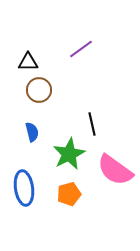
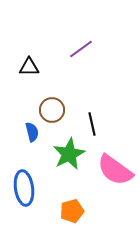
black triangle: moved 1 px right, 5 px down
brown circle: moved 13 px right, 20 px down
orange pentagon: moved 3 px right, 17 px down
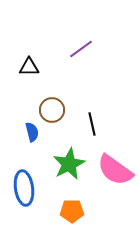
green star: moved 10 px down
orange pentagon: rotated 15 degrees clockwise
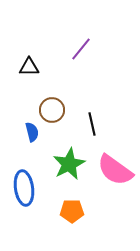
purple line: rotated 15 degrees counterclockwise
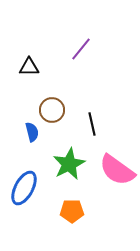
pink semicircle: moved 2 px right
blue ellipse: rotated 36 degrees clockwise
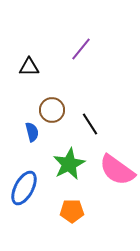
black line: moved 2 px left; rotated 20 degrees counterclockwise
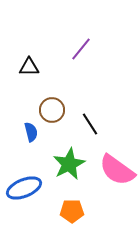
blue semicircle: moved 1 px left
blue ellipse: rotated 40 degrees clockwise
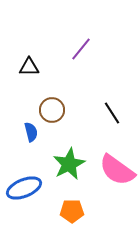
black line: moved 22 px right, 11 px up
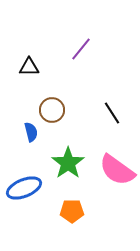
green star: moved 1 px left, 1 px up; rotated 8 degrees counterclockwise
